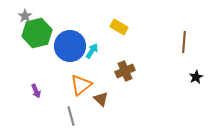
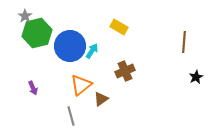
purple arrow: moved 3 px left, 3 px up
brown triangle: rotated 42 degrees clockwise
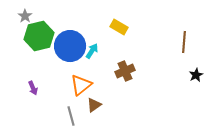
green hexagon: moved 2 px right, 3 px down
black star: moved 2 px up
brown triangle: moved 7 px left, 6 px down
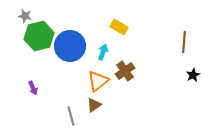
gray star: rotated 24 degrees counterclockwise
cyan arrow: moved 11 px right, 1 px down; rotated 14 degrees counterclockwise
brown cross: rotated 12 degrees counterclockwise
black star: moved 3 px left
orange triangle: moved 17 px right, 4 px up
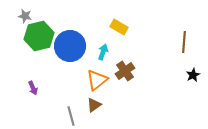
orange triangle: moved 1 px left, 1 px up
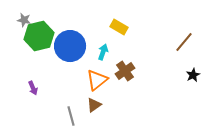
gray star: moved 1 px left, 4 px down
brown line: rotated 35 degrees clockwise
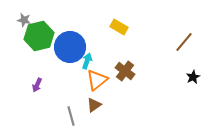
blue circle: moved 1 px down
cyan arrow: moved 16 px left, 9 px down
brown cross: rotated 18 degrees counterclockwise
black star: moved 2 px down
purple arrow: moved 4 px right, 3 px up; rotated 48 degrees clockwise
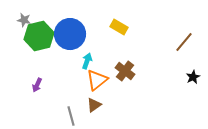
blue circle: moved 13 px up
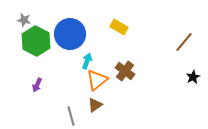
green hexagon: moved 3 px left, 5 px down; rotated 20 degrees counterclockwise
brown triangle: moved 1 px right
